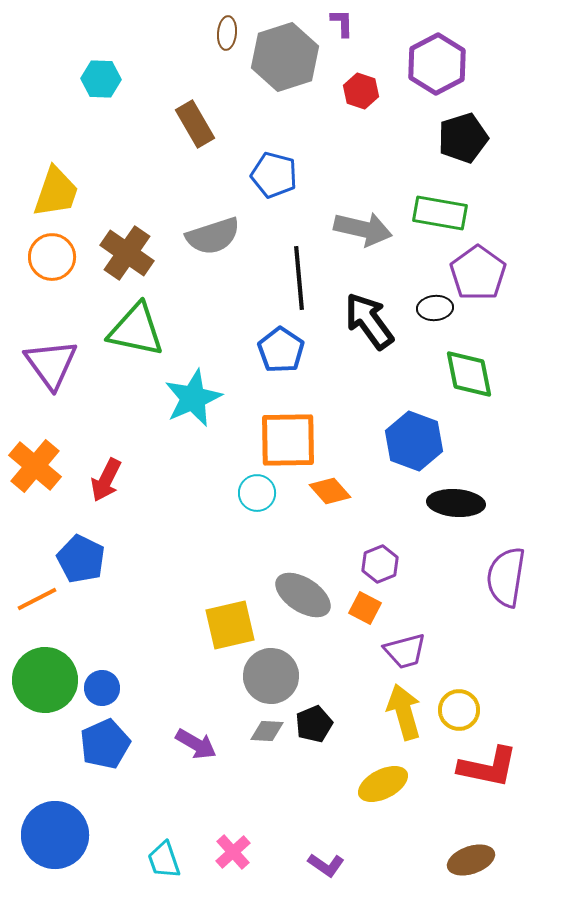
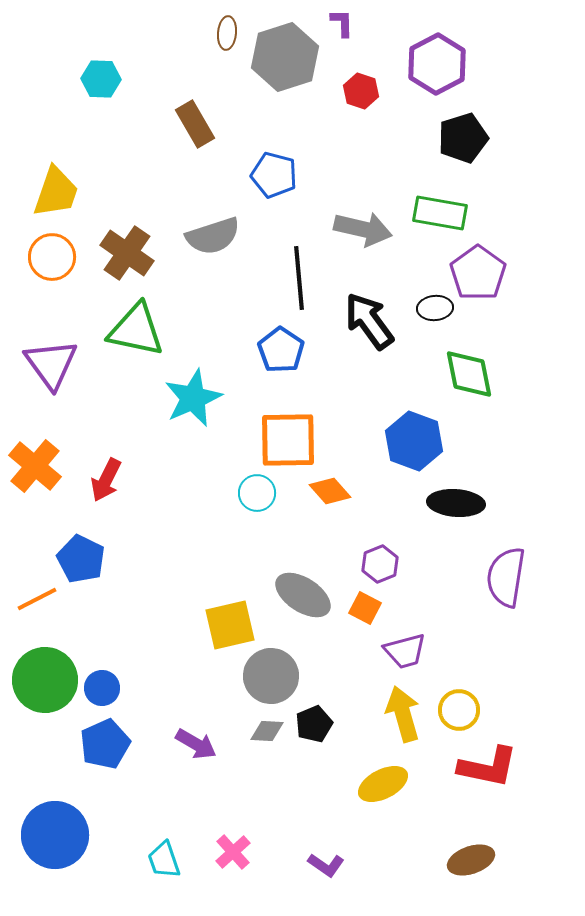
yellow arrow at (404, 712): moved 1 px left, 2 px down
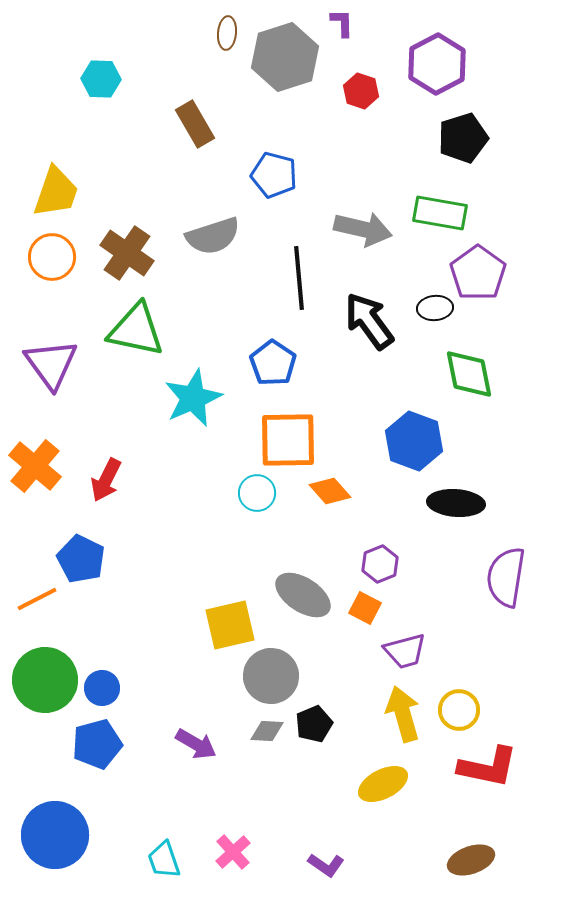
blue pentagon at (281, 350): moved 8 px left, 13 px down
blue pentagon at (105, 744): moved 8 px left; rotated 9 degrees clockwise
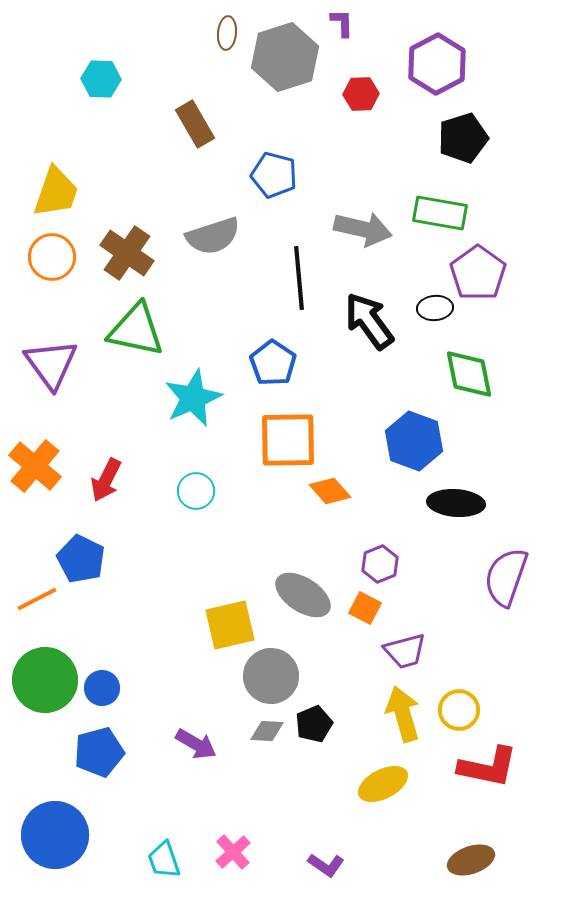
red hexagon at (361, 91): moved 3 px down; rotated 20 degrees counterclockwise
cyan circle at (257, 493): moved 61 px left, 2 px up
purple semicircle at (506, 577): rotated 10 degrees clockwise
blue pentagon at (97, 744): moved 2 px right, 8 px down
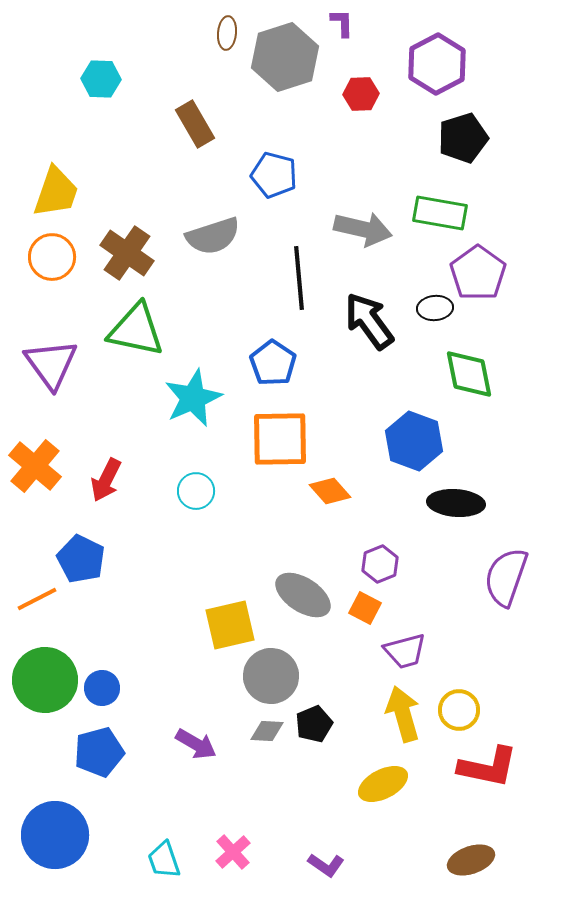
orange square at (288, 440): moved 8 px left, 1 px up
